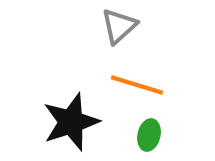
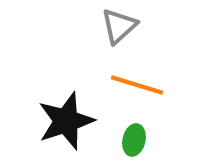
black star: moved 5 px left, 1 px up
green ellipse: moved 15 px left, 5 px down
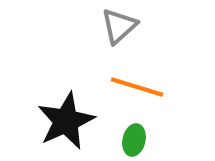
orange line: moved 2 px down
black star: rotated 6 degrees counterclockwise
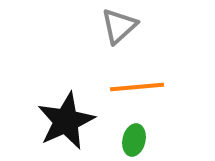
orange line: rotated 22 degrees counterclockwise
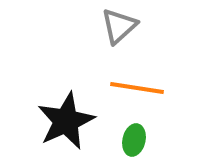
orange line: moved 1 px down; rotated 14 degrees clockwise
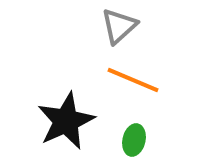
orange line: moved 4 px left, 8 px up; rotated 14 degrees clockwise
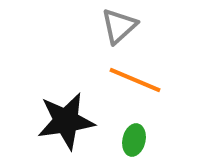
orange line: moved 2 px right
black star: rotated 16 degrees clockwise
